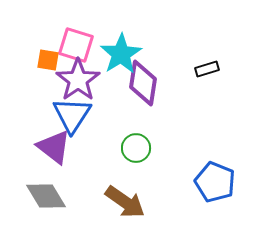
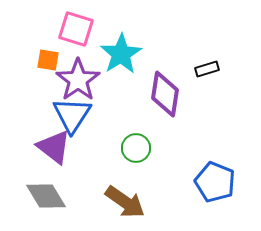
pink square: moved 16 px up
purple diamond: moved 22 px right, 11 px down
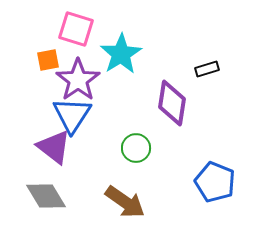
orange square: rotated 20 degrees counterclockwise
purple diamond: moved 7 px right, 9 px down
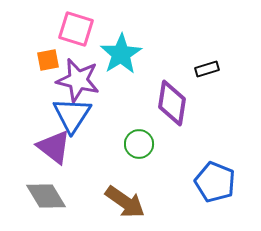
purple star: rotated 24 degrees counterclockwise
green circle: moved 3 px right, 4 px up
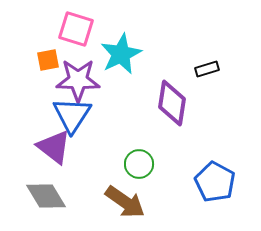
cyan star: rotated 6 degrees clockwise
purple star: rotated 12 degrees counterclockwise
green circle: moved 20 px down
blue pentagon: rotated 6 degrees clockwise
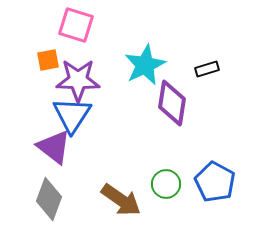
pink square: moved 4 px up
cyan star: moved 24 px right, 11 px down
green circle: moved 27 px right, 20 px down
gray diamond: moved 3 px right, 3 px down; rotated 51 degrees clockwise
brown arrow: moved 4 px left, 2 px up
